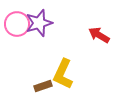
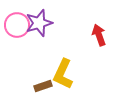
pink circle: moved 1 px down
red arrow: rotated 40 degrees clockwise
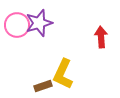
red arrow: moved 2 px right, 2 px down; rotated 15 degrees clockwise
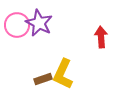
purple star: rotated 28 degrees counterclockwise
brown rectangle: moved 7 px up
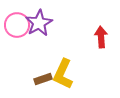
purple star: rotated 16 degrees clockwise
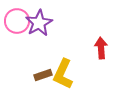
pink circle: moved 4 px up
red arrow: moved 11 px down
brown rectangle: moved 4 px up
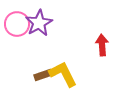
pink circle: moved 3 px down
red arrow: moved 1 px right, 3 px up
yellow L-shape: rotated 128 degrees clockwise
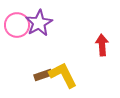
pink circle: moved 1 px down
yellow L-shape: moved 1 px down
